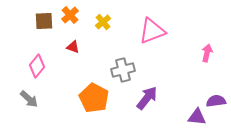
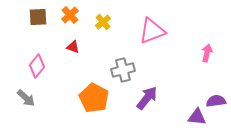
brown square: moved 6 px left, 4 px up
gray arrow: moved 3 px left, 1 px up
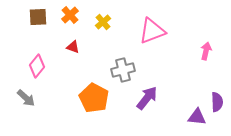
pink arrow: moved 1 px left, 2 px up
purple semicircle: moved 1 px right, 1 px down; rotated 96 degrees clockwise
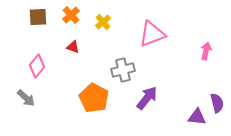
orange cross: moved 1 px right
pink triangle: moved 3 px down
purple semicircle: moved 1 px down; rotated 12 degrees counterclockwise
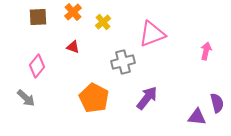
orange cross: moved 2 px right, 3 px up
gray cross: moved 8 px up
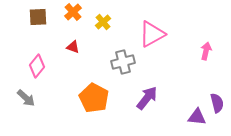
pink triangle: rotated 8 degrees counterclockwise
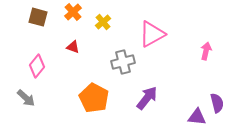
brown square: rotated 18 degrees clockwise
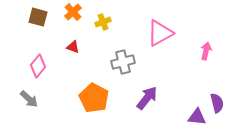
yellow cross: rotated 21 degrees clockwise
pink triangle: moved 8 px right, 1 px up
pink diamond: moved 1 px right
gray arrow: moved 3 px right, 1 px down
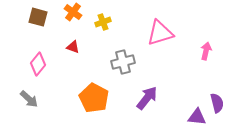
orange cross: rotated 12 degrees counterclockwise
pink triangle: rotated 12 degrees clockwise
pink diamond: moved 2 px up
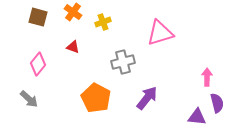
pink arrow: moved 1 px right, 26 px down; rotated 12 degrees counterclockwise
orange pentagon: moved 2 px right
